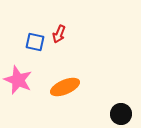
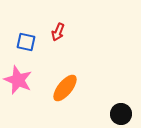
red arrow: moved 1 px left, 2 px up
blue square: moved 9 px left
orange ellipse: moved 1 px down; rotated 28 degrees counterclockwise
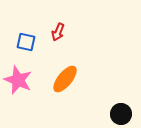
orange ellipse: moved 9 px up
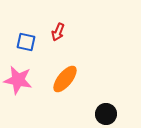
pink star: rotated 12 degrees counterclockwise
black circle: moved 15 px left
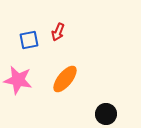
blue square: moved 3 px right, 2 px up; rotated 24 degrees counterclockwise
